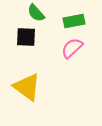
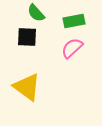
black square: moved 1 px right
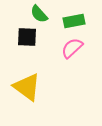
green semicircle: moved 3 px right, 1 px down
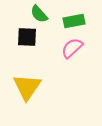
yellow triangle: rotated 28 degrees clockwise
